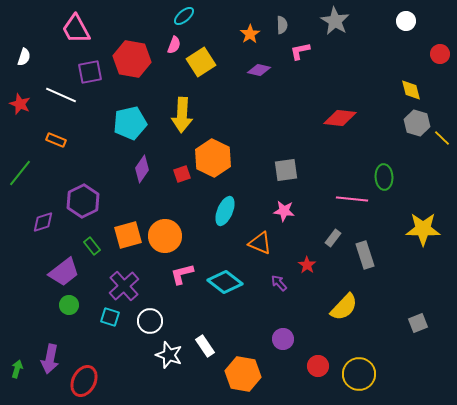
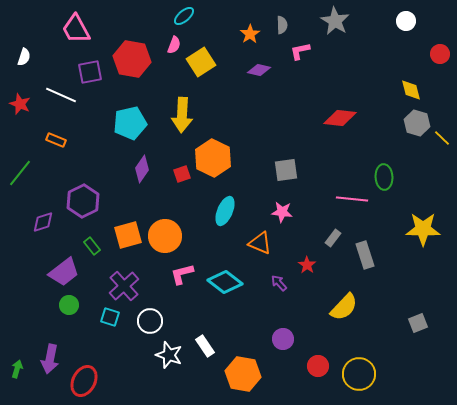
pink star at (284, 211): moved 2 px left, 1 px down
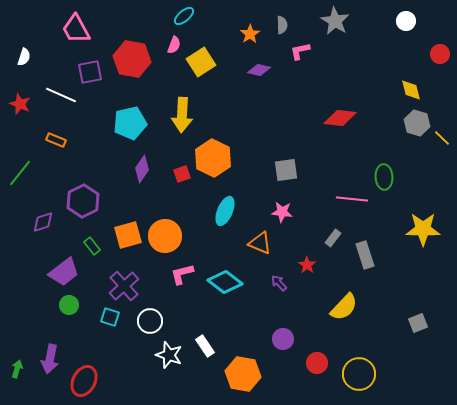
red circle at (318, 366): moved 1 px left, 3 px up
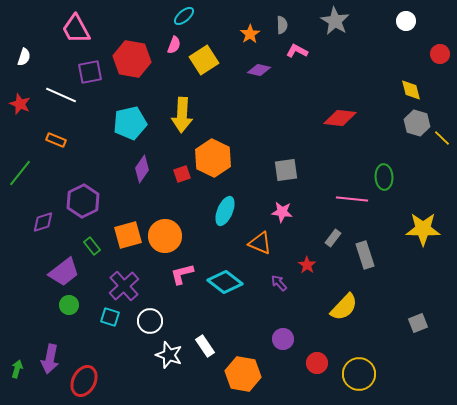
pink L-shape at (300, 51): moved 3 px left; rotated 40 degrees clockwise
yellow square at (201, 62): moved 3 px right, 2 px up
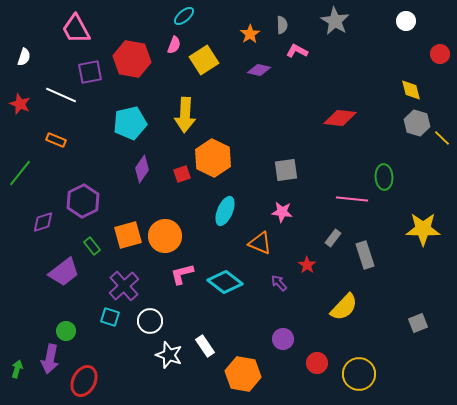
yellow arrow at (182, 115): moved 3 px right
green circle at (69, 305): moved 3 px left, 26 px down
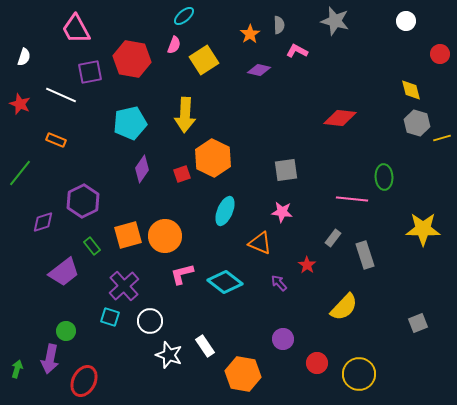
gray star at (335, 21): rotated 16 degrees counterclockwise
gray semicircle at (282, 25): moved 3 px left
yellow line at (442, 138): rotated 60 degrees counterclockwise
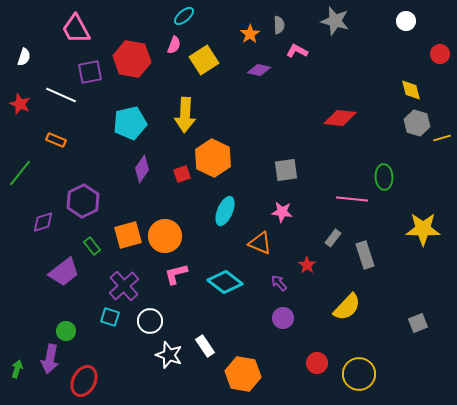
pink L-shape at (182, 274): moved 6 px left
yellow semicircle at (344, 307): moved 3 px right
purple circle at (283, 339): moved 21 px up
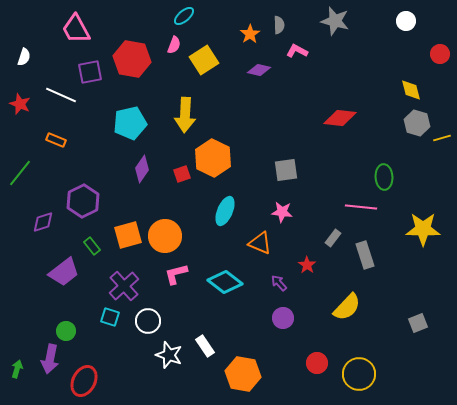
pink line at (352, 199): moved 9 px right, 8 px down
white circle at (150, 321): moved 2 px left
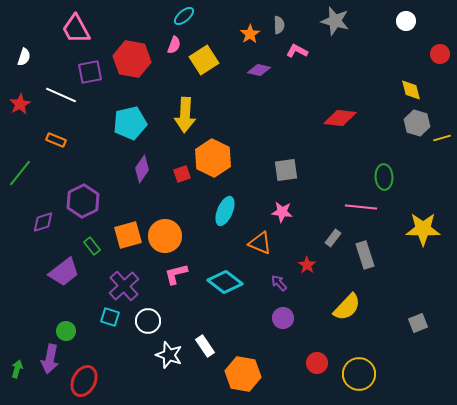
red star at (20, 104): rotated 20 degrees clockwise
